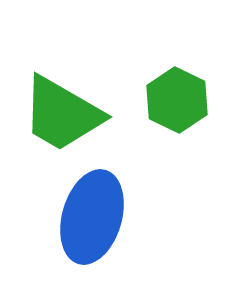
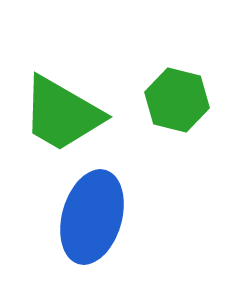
green hexagon: rotated 12 degrees counterclockwise
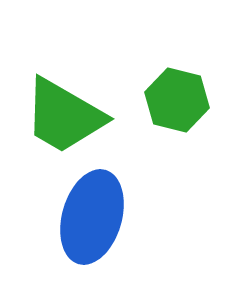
green trapezoid: moved 2 px right, 2 px down
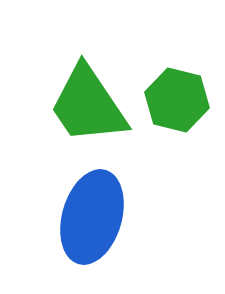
green trapezoid: moved 24 px right, 11 px up; rotated 26 degrees clockwise
